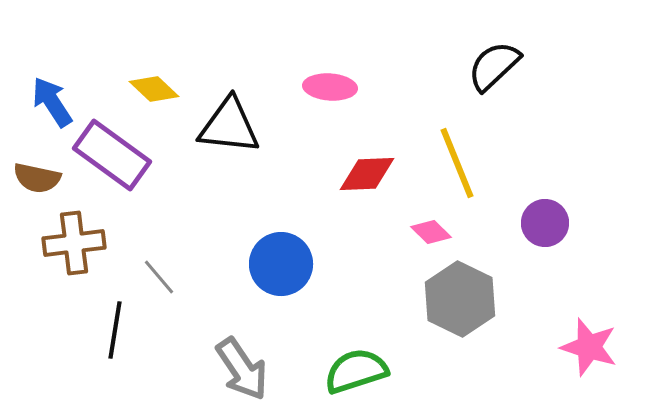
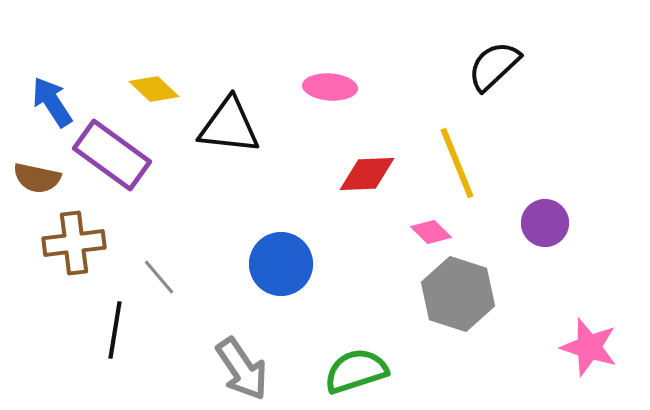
gray hexagon: moved 2 px left, 5 px up; rotated 8 degrees counterclockwise
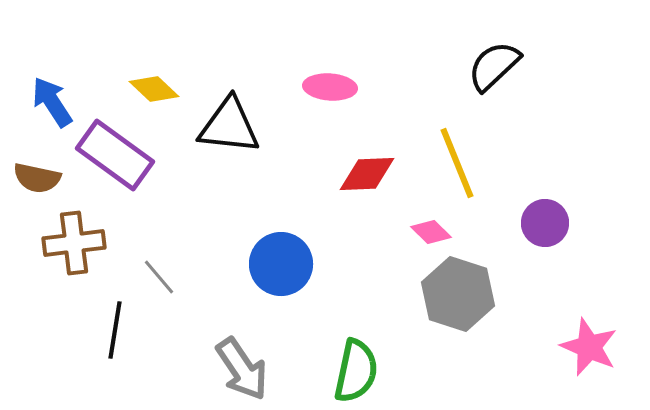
purple rectangle: moved 3 px right
pink star: rotated 6 degrees clockwise
green semicircle: rotated 120 degrees clockwise
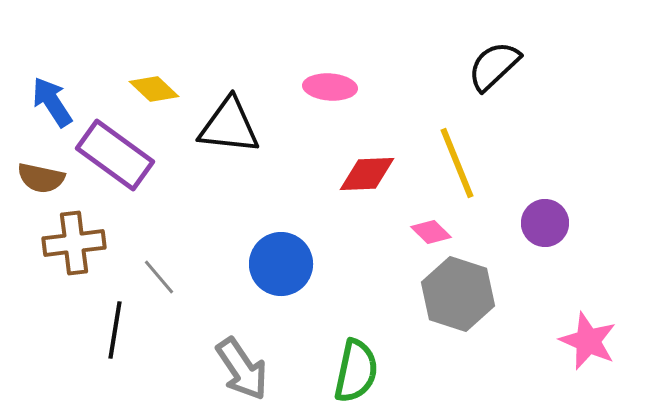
brown semicircle: moved 4 px right
pink star: moved 1 px left, 6 px up
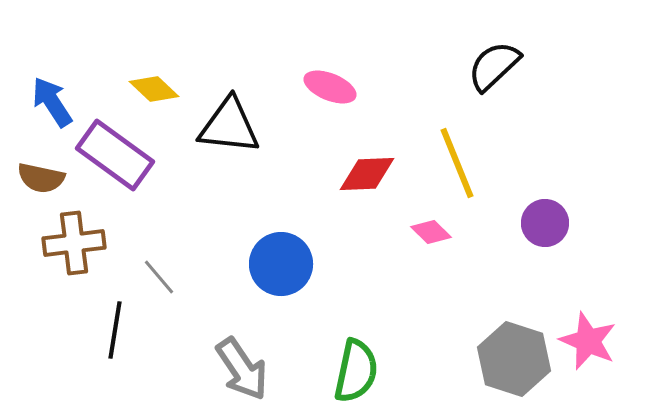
pink ellipse: rotated 18 degrees clockwise
gray hexagon: moved 56 px right, 65 px down
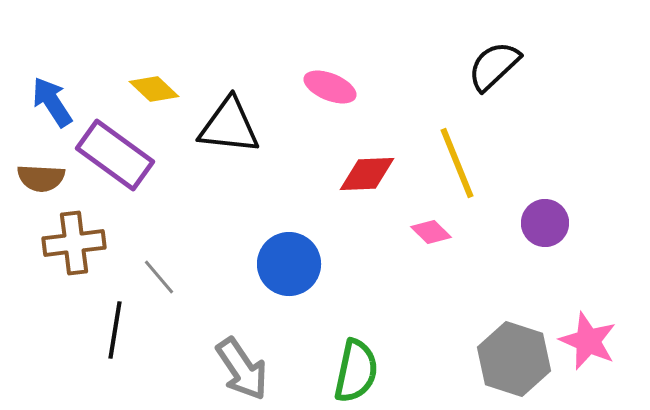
brown semicircle: rotated 9 degrees counterclockwise
blue circle: moved 8 px right
